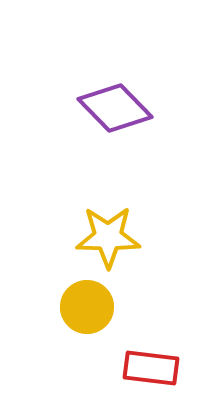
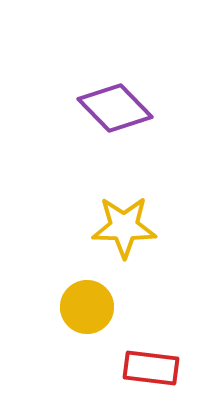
yellow star: moved 16 px right, 10 px up
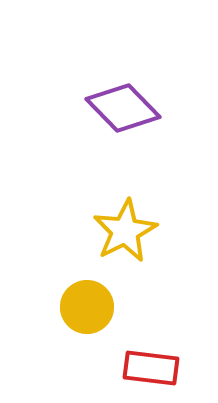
purple diamond: moved 8 px right
yellow star: moved 1 px right, 4 px down; rotated 28 degrees counterclockwise
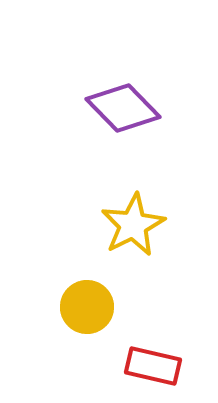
yellow star: moved 8 px right, 6 px up
red rectangle: moved 2 px right, 2 px up; rotated 6 degrees clockwise
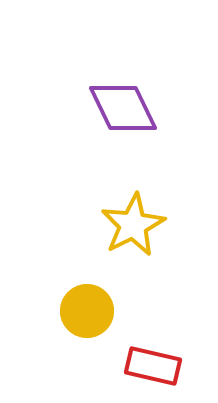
purple diamond: rotated 18 degrees clockwise
yellow circle: moved 4 px down
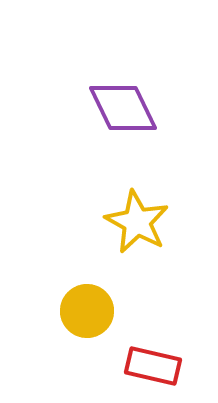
yellow star: moved 4 px right, 3 px up; rotated 16 degrees counterclockwise
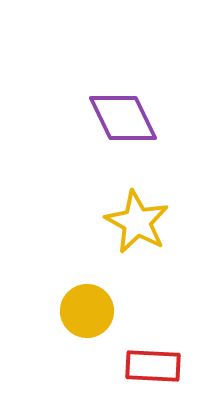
purple diamond: moved 10 px down
red rectangle: rotated 10 degrees counterclockwise
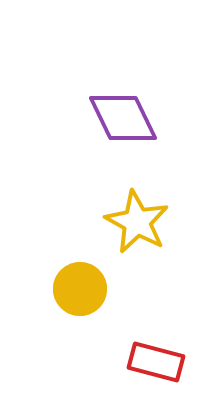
yellow circle: moved 7 px left, 22 px up
red rectangle: moved 3 px right, 4 px up; rotated 12 degrees clockwise
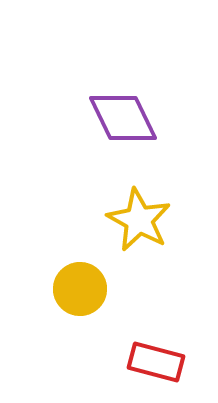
yellow star: moved 2 px right, 2 px up
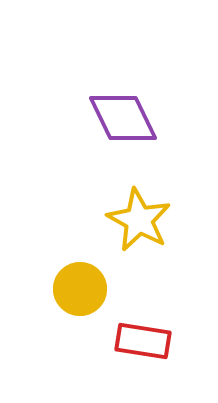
red rectangle: moved 13 px left, 21 px up; rotated 6 degrees counterclockwise
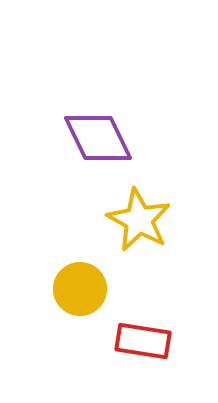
purple diamond: moved 25 px left, 20 px down
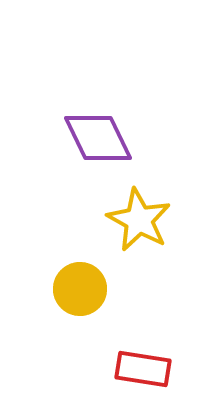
red rectangle: moved 28 px down
